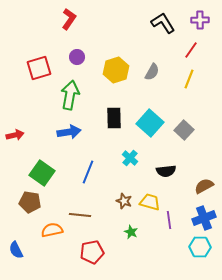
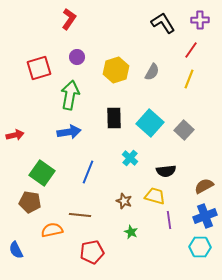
yellow trapezoid: moved 5 px right, 6 px up
blue cross: moved 1 px right, 2 px up
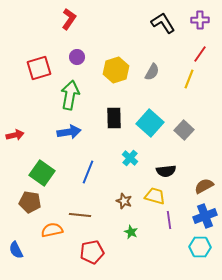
red line: moved 9 px right, 4 px down
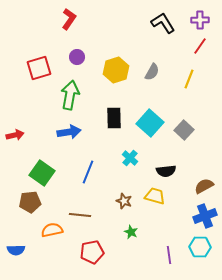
red line: moved 8 px up
brown pentagon: rotated 15 degrees counterclockwise
purple line: moved 35 px down
blue semicircle: rotated 66 degrees counterclockwise
